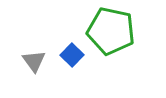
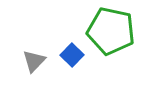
gray triangle: rotated 20 degrees clockwise
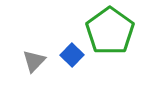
green pentagon: moved 1 px left; rotated 24 degrees clockwise
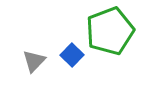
green pentagon: rotated 15 degrees clockwise
